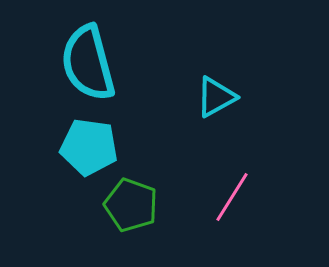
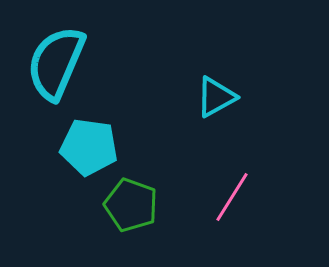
cyan semicircle: moved 32 px left; rotated 38 degrees clockwise
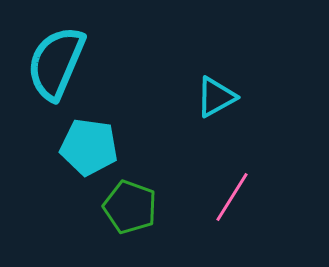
green pentagon: moved 1 px left, 2 px down
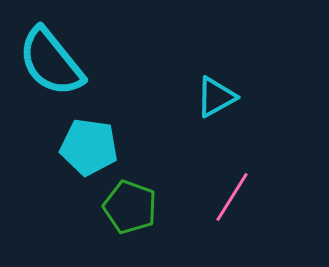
cyan semicircle: moved 5 px left, 1 px up; rotated 62 degrees counterclockwise
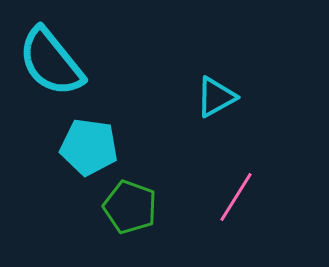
pink line: moved 4 px right
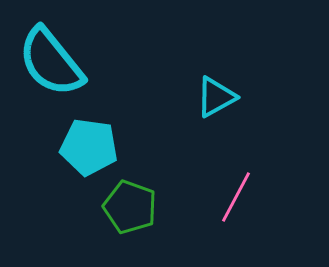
pink line: rotated 4 degrees counterclockwise
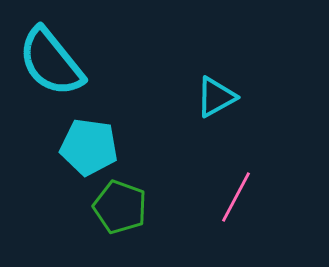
green pentagon: moved 10 px left
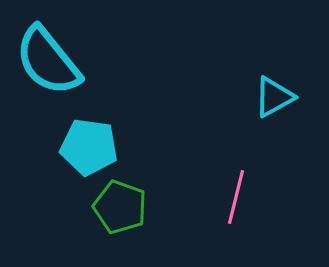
cyan semicircle: moved 3 px left, 1 px up
cyan triangle: moved 58 px right
pink line: rotated 14 degrees counterclockwise
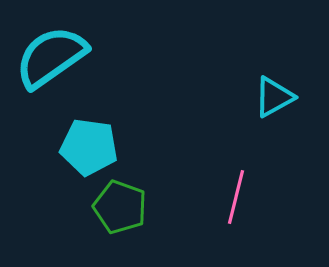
cyan semicircle: moved 3 px right, 4 px up; rotated 94 degrees clockwise
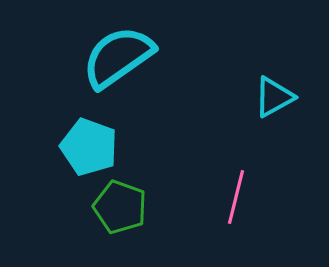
cyan semicircle: moved 67 px right
cyan pentagon: rotated 12 degrees clockwise
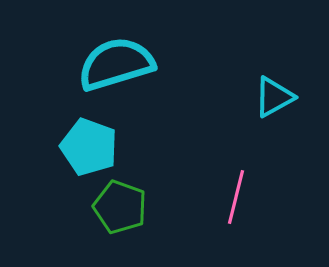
cyan semicircle: moved 2 px left, 7 px down; rotated 18 degrees clockwise
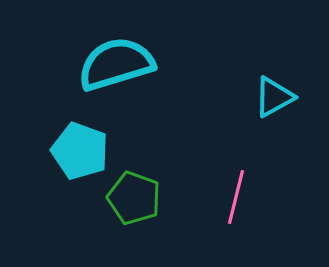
cyan pentagon: moved 9 px left, 4 px down
green pentagon: moved 14 px right, 9 px up
